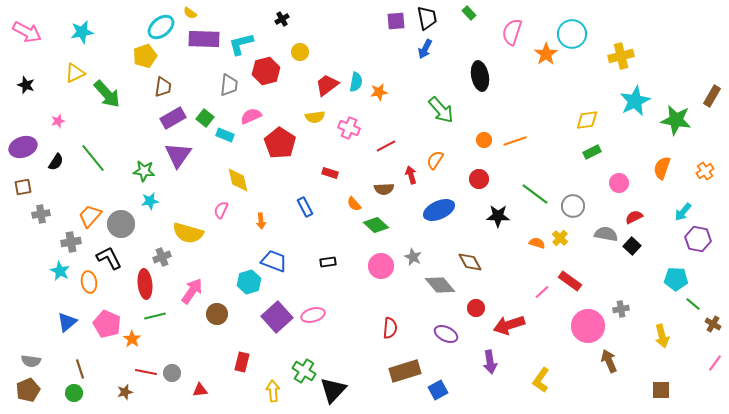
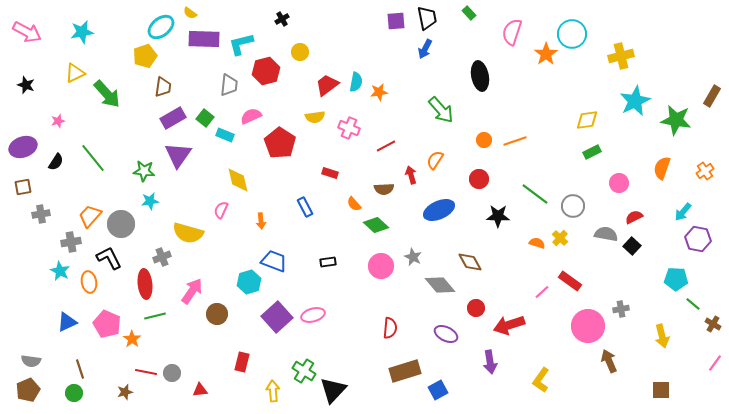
blue triangle at (67, 322): rotated 15 degrees clockwise
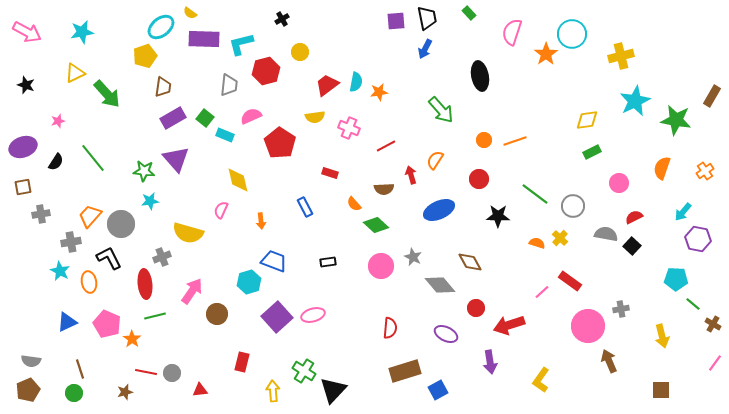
purple triangle at (178, 155): moved 2 px left, 4 px down; rotated 16 degrees counterclockwise
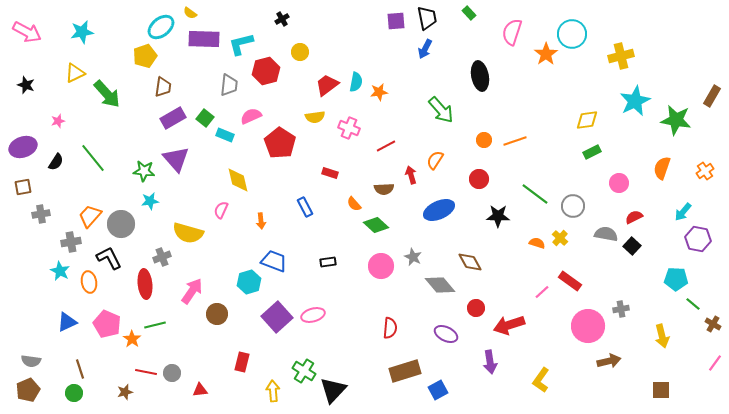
green line at (155, 316): moved 9 px down
brown arrow at (609, 361): rotated 100 degrees clockwise
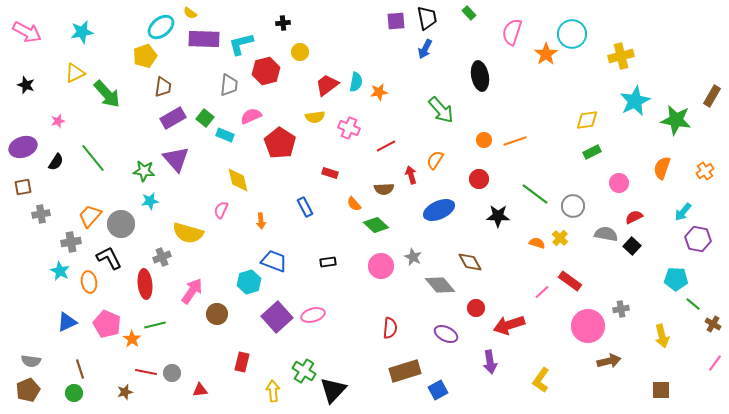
black cross at (282, 19): moved 1 px right, 4 px down; rotated 24 degrees clockwise
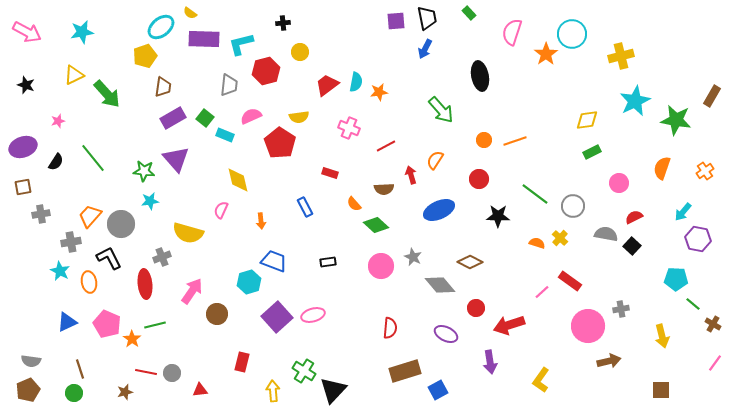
yellow triangle at (75, 73): moved 1 px left, 2 px down
yellow semicircle at (315, 117): moved 16 px left
brown diamond at (470, 262): rotated 35 degrees counterclockwise
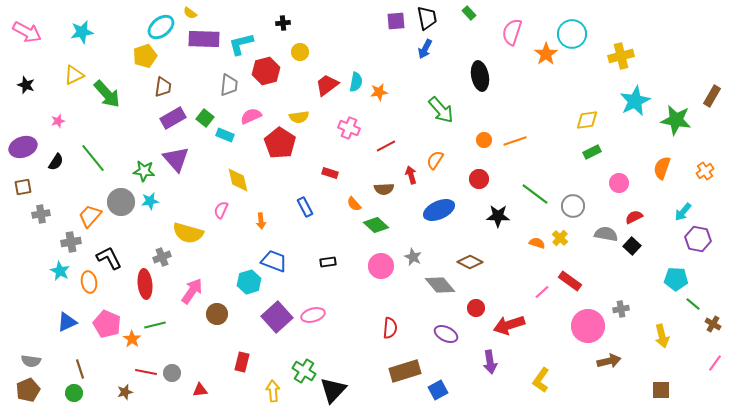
gray circle at (121, 224): moved 22 px up
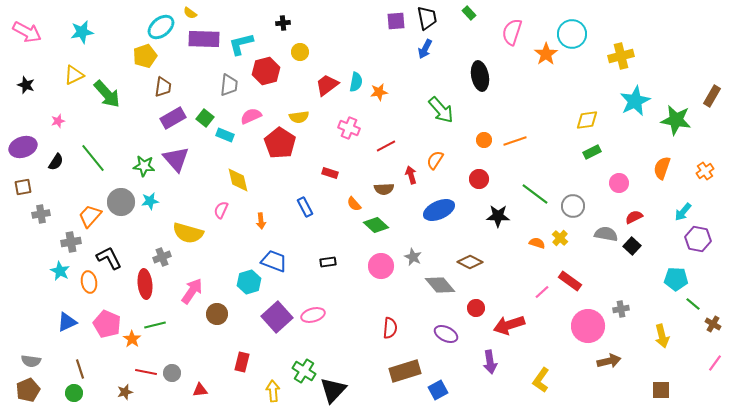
green star at (144, 171): moved 5 px up
